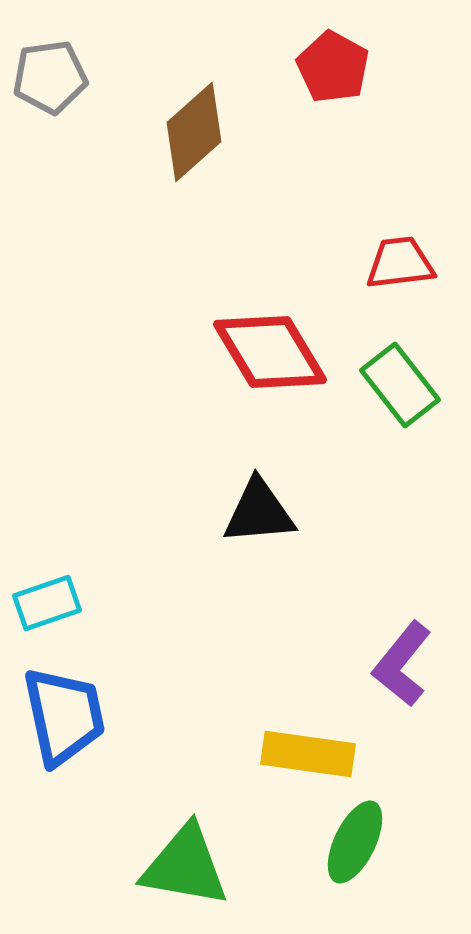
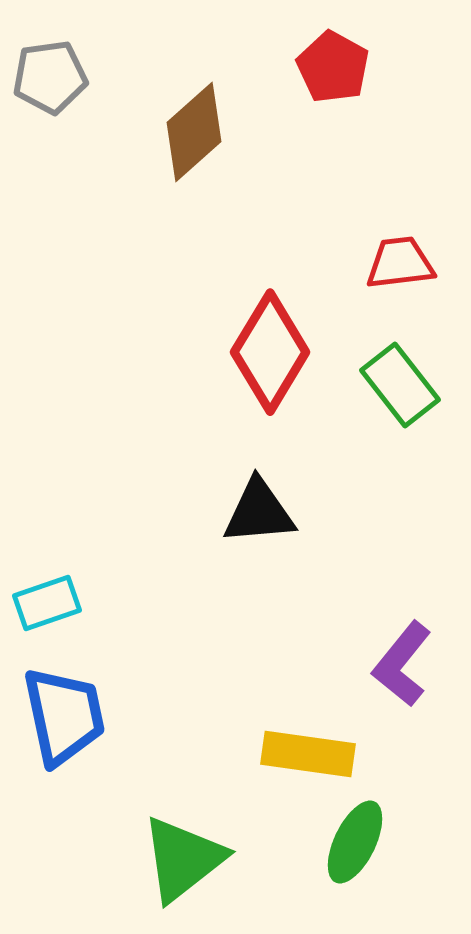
red diamond: rotated 62 degrees clockwise
green triangle: moved 2 px left, 7 px up; rotated 48 degrees counterclockwise
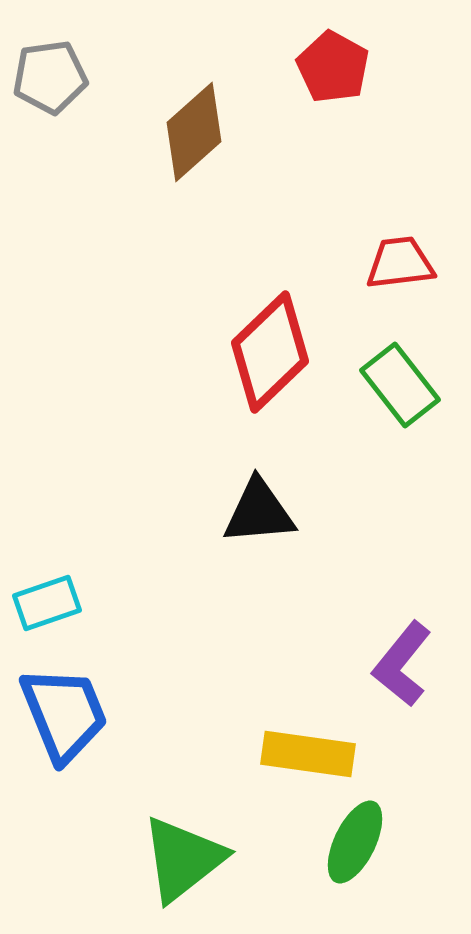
red diamond: rotated 15 degrees clockwise
blue trapezoid: moved 2 px up; rotated 10 degrees counterclockwise
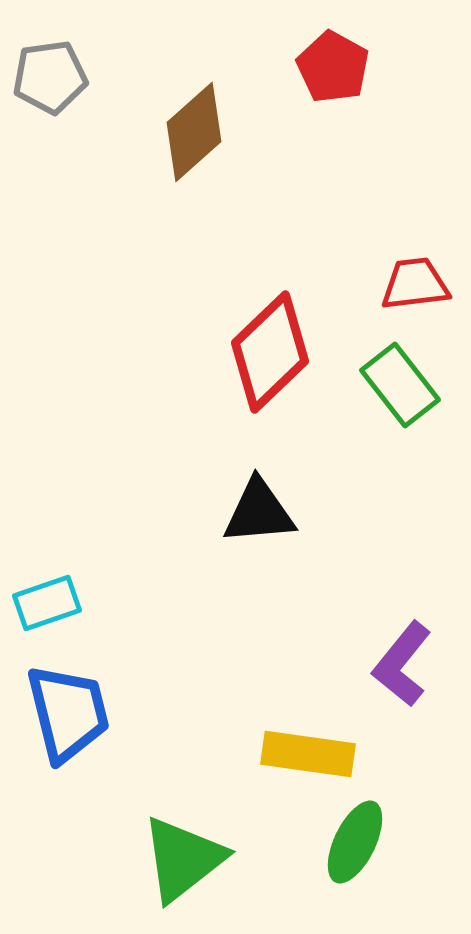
red trapezoid: moved 15 px right, 21 px down
blue trapezoid: moved 4 px right, 1 px up; rotated 8 degrees clockwise
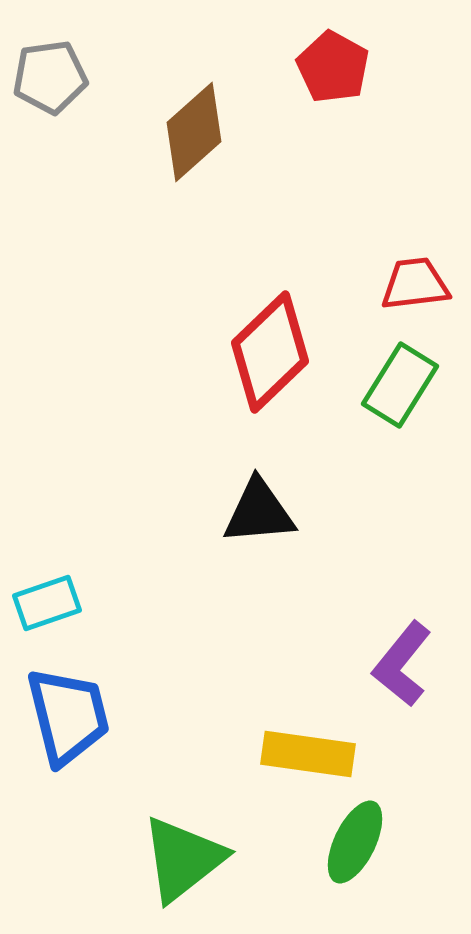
green rectangle: rotated 70 degrees clockwise
blue trapezoid: moved 3 px down
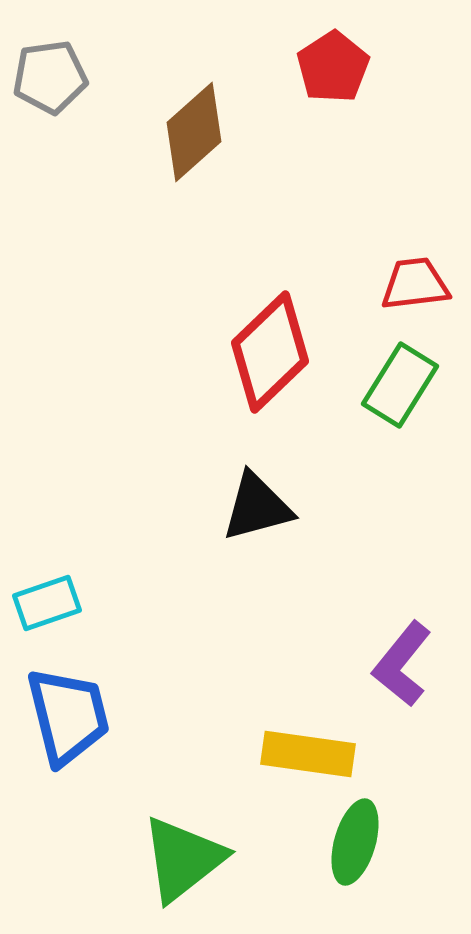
red pentagon: rotated 10 degrees clockwise
black triangle: moved 2 px left, 5 px up; rotated 10 degrees counterclockwise
green ellipse: rotated 10 degrees counterclockwise
